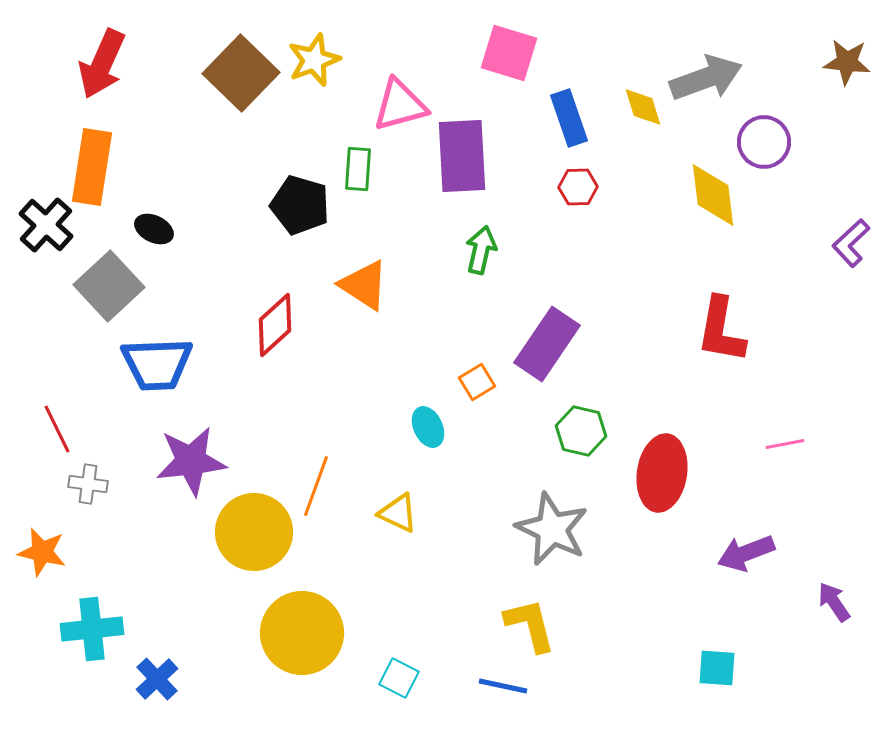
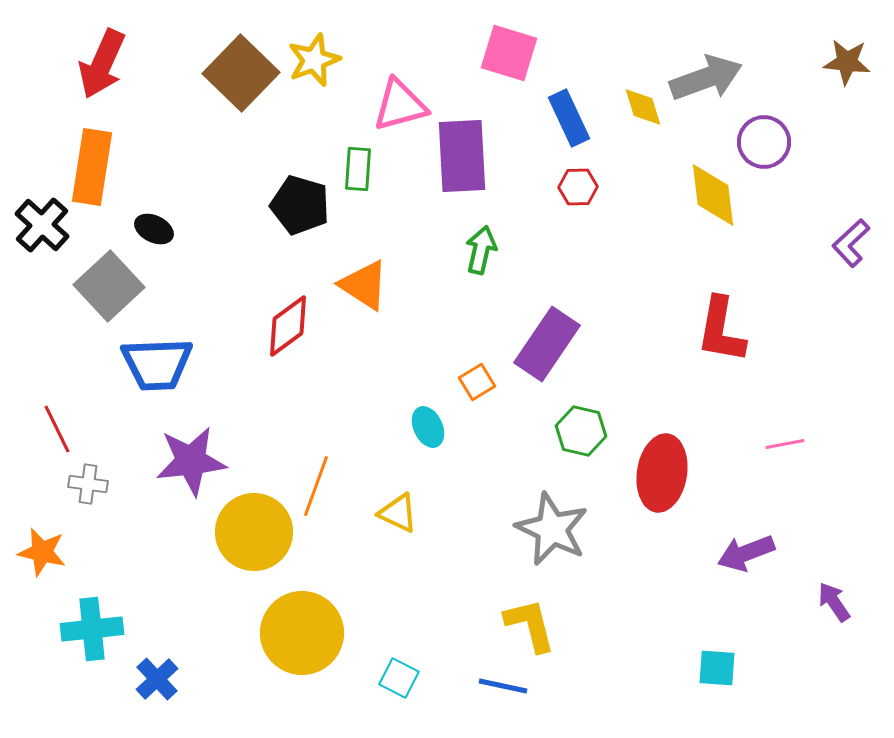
blue rectangle at (569, 118): rotated 6 degrees counterclockwise
black cross at (46, 225): moved 4 px left
red diamond at (275, 325): moved 13 px right, 1 px down; rotated 6 degrees clockwise
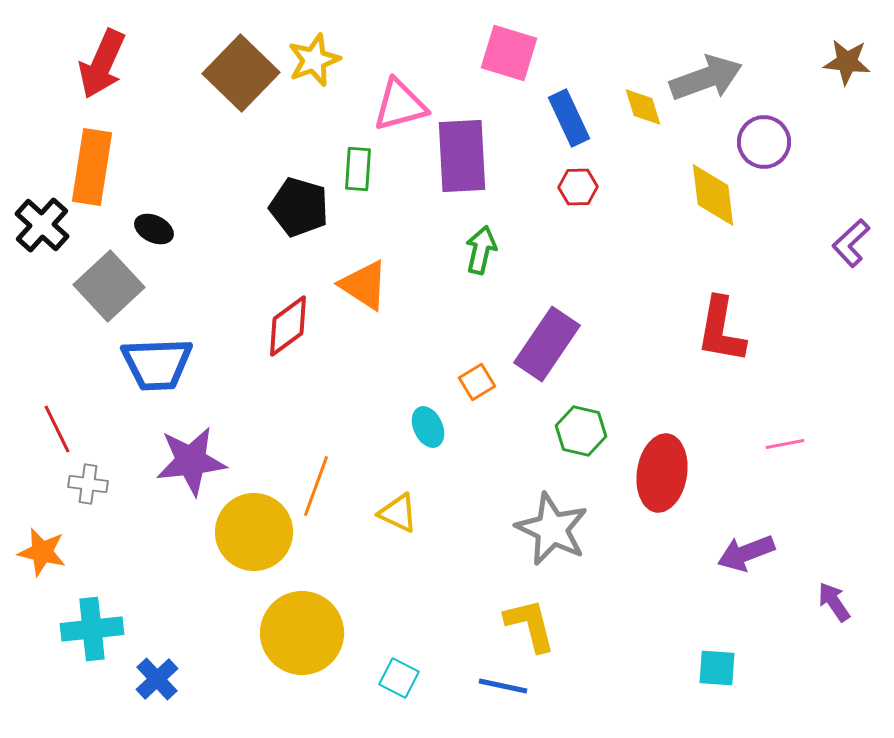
black pentagon at (300, 205): moved 1 px left, 2 px down
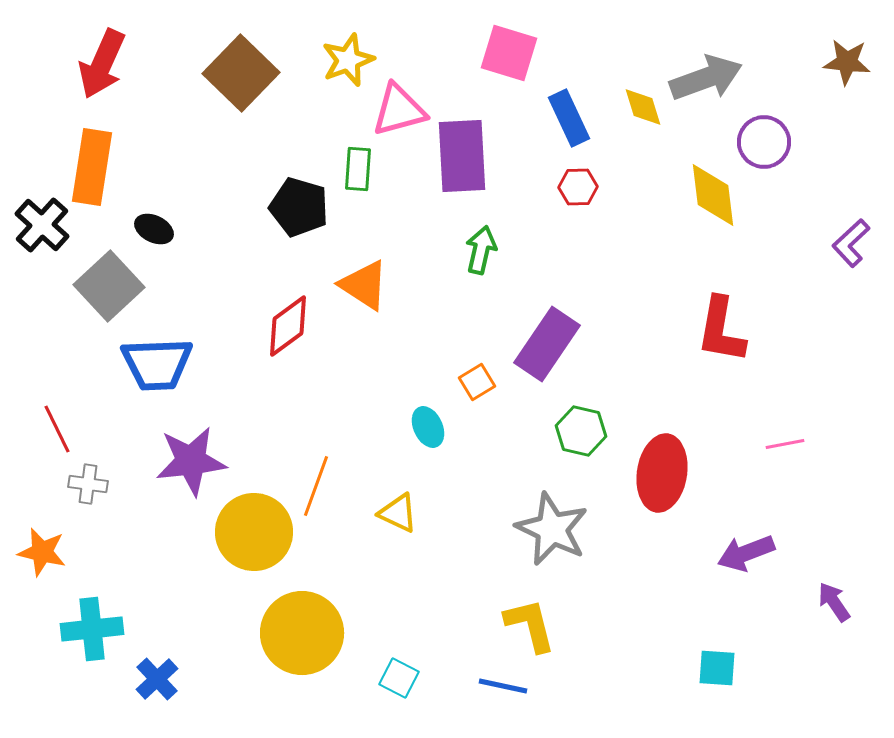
yellow star at (314, 60): moved 34 px right
pink triangle at (400, 105): moved 1 px left, 5 px down
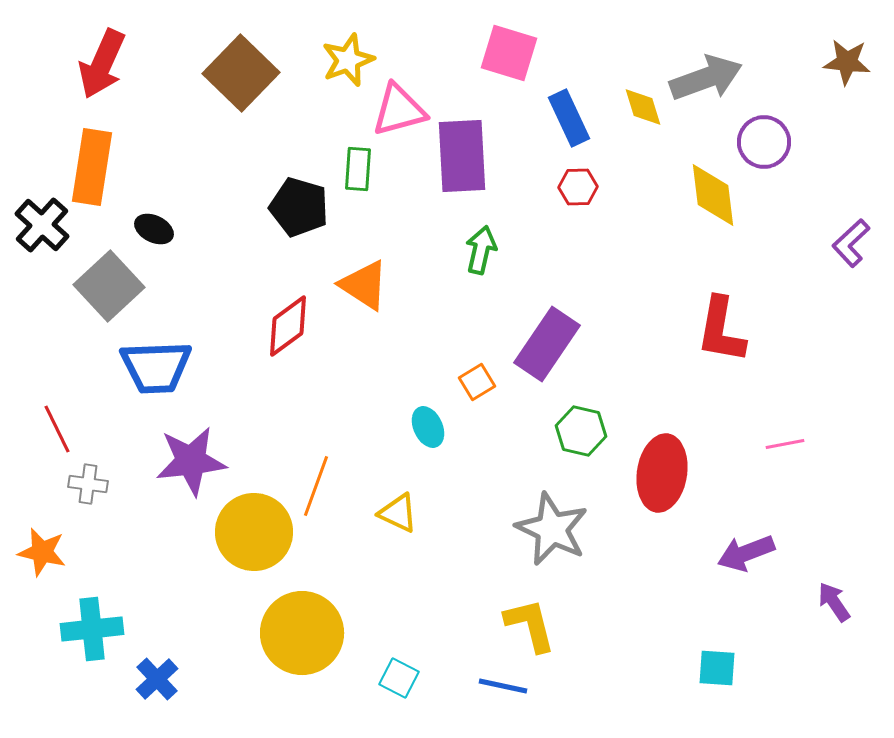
blue trapezoid at (157, 364): moved 1 px left, 3 px down
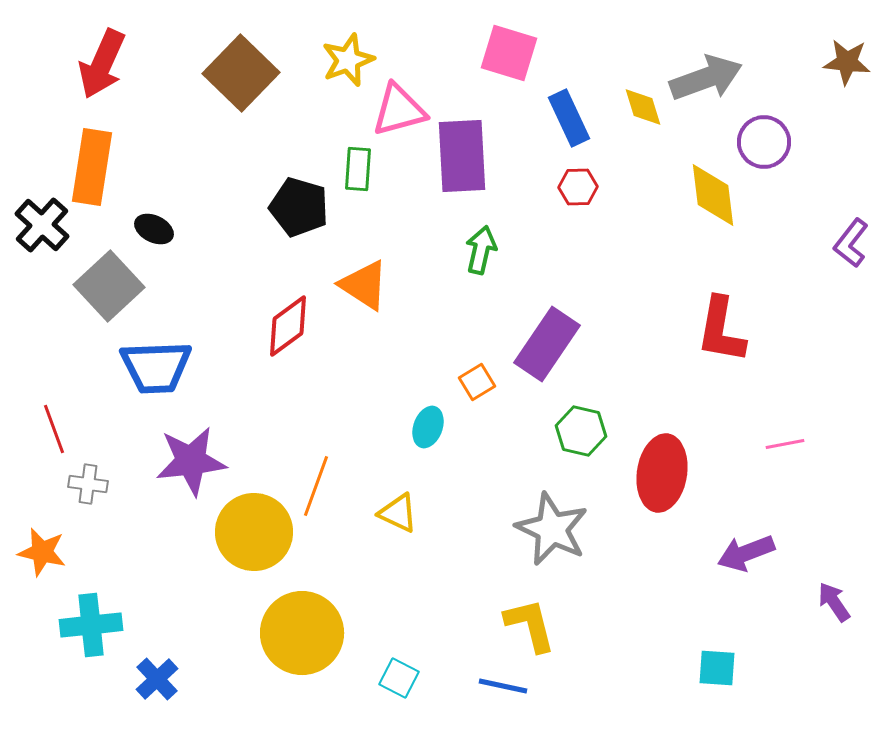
purple L-shape at (851, 243): rotated 9 degrees counterclockwise
cyan ellipse at (428, 427): rotated 45 degrees clockwise
red line at (57, 429): moved 3 px left; rotated 6 degrees clockwise
cyan cross at (92, 629): moved 1 px left, 4 px up
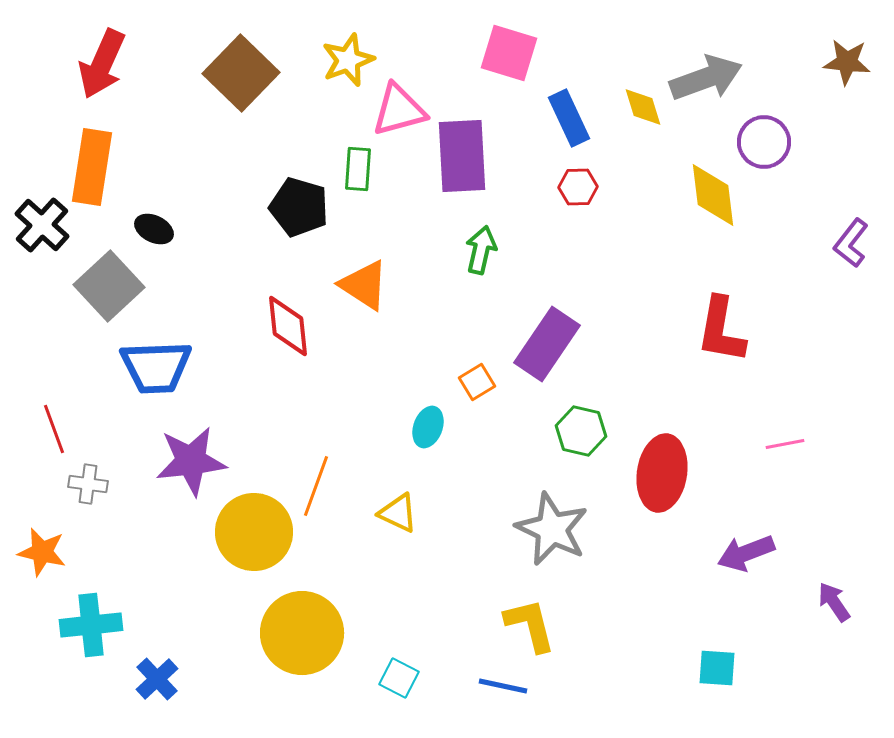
red diamond at (288, 326): rotated 60 degrees counterclockwise
